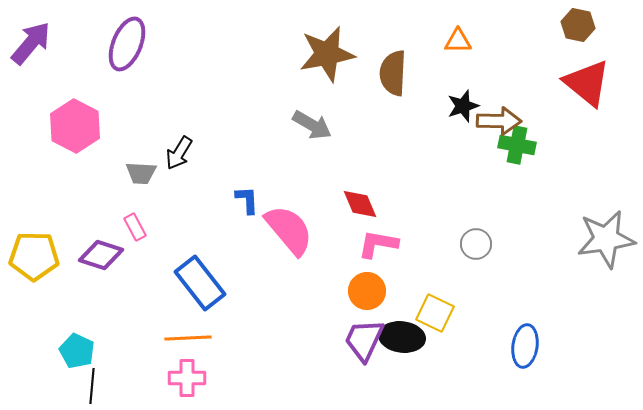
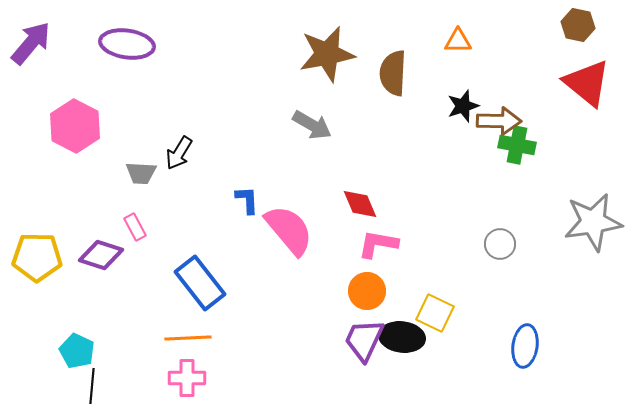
purple ellipse: rotated 76 degrees clockwise
gray star: moved 13 px left, 17 px up
gray circle: moved 24 px right
yellow pentagon: moved 3 px right, 1 px down
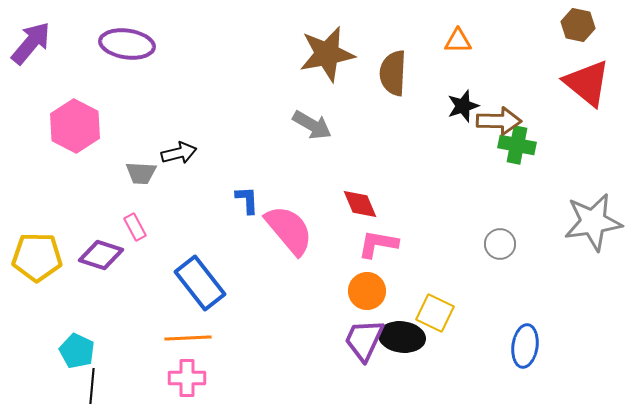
black arrow: rotated 136 degrees counterclockwise
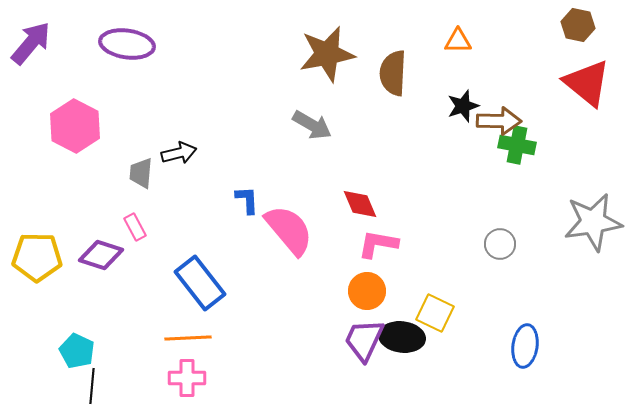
gray trapezoid: rotated 92 degrees clockwise
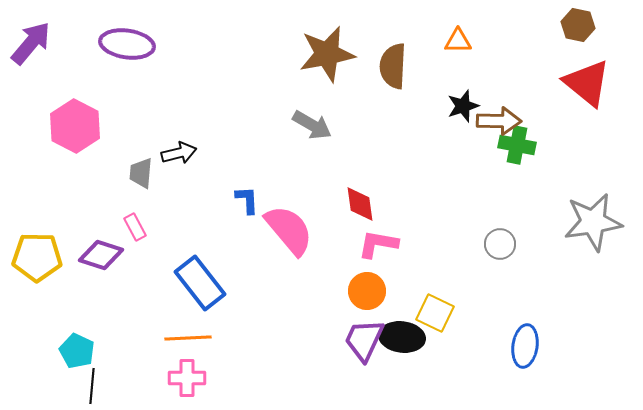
brown semicircle: moved 7 px up
red diamond: rotated 15 degrees clockwise
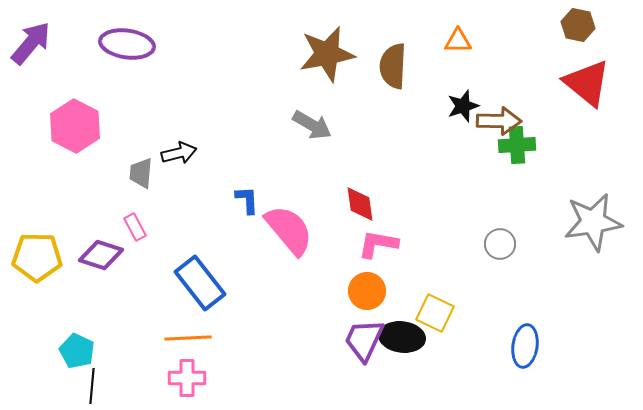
green cross: rotated 15 degrees counterclockwise
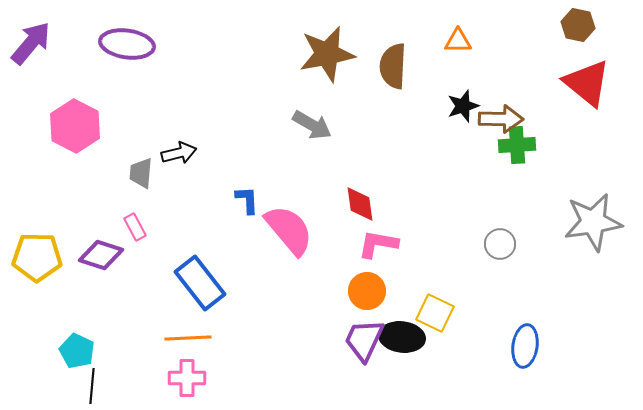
brown arrow: moved 2 px right, 2 px up
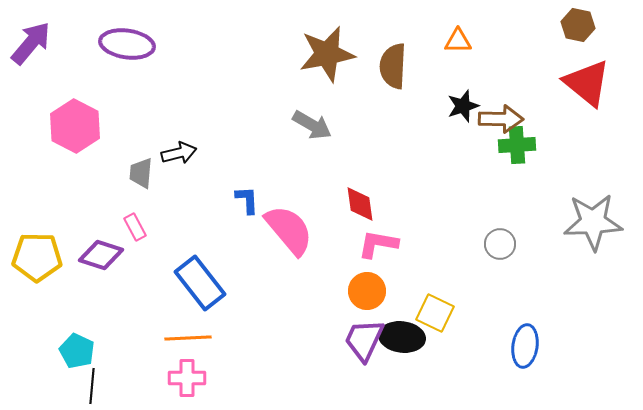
gray star: rotated 6 degrees clockwise
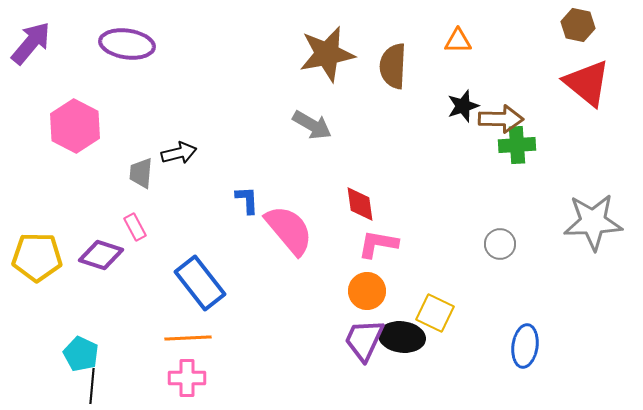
cyan pentagon: moved 4 px right, 3 px down
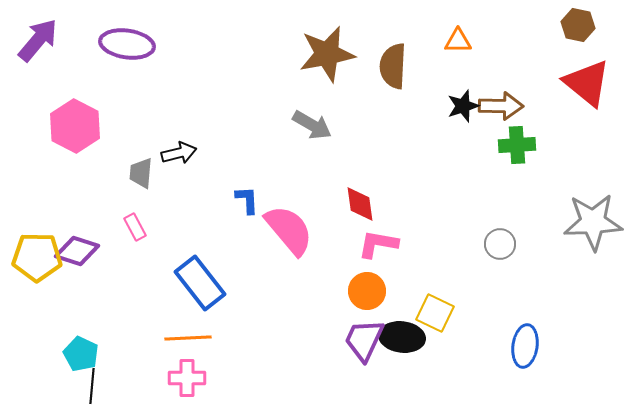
purple arrow: moved 7 px right, 3 px up
brown arrow: moved 13 px up
purple diamond: moved 24 px left, 4 px up
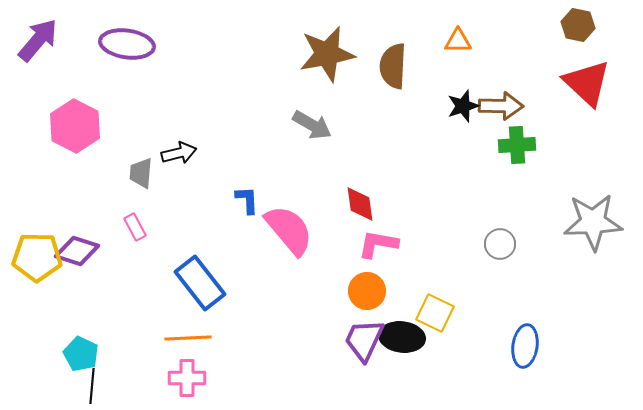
red triangle: rotated 4 degrees clockwise
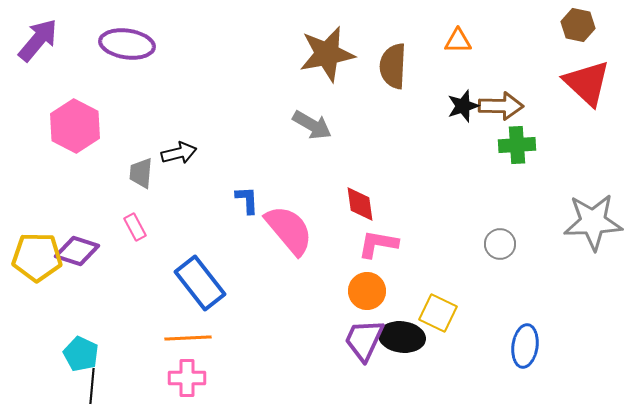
yellow square: moved 3 px right
